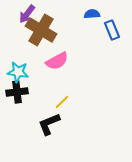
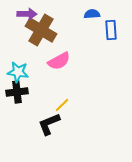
purple arrow: rotated 126 degrees counterclockwise
blue rectangle: moved 1 px left; rotated 18 degrees clockwise
pink semicircle: moved 2 px right
yellow line: moved 3 px down
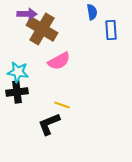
blue semicircle: moved 2 px up; rotated 84 degrees clockwise
brown cross: moved 1 px right, 1 px up
yellow line: rotated 63 degrees clockwise
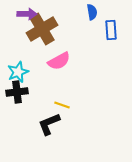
brown cross: rotated 28 degrees clockwise
cyan star: rotated 30 degrees counterclockwise
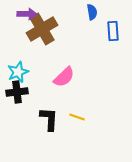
blue rectangle: moved 2 px right, 1 px down
pink semicircle: moved 5 px right, 16 px down; rotated 15 degrees counterclockwise
yellow line: moved 15 px right, 12 px down
black L-shape: moved 5 px up; rotated 115 degrees clockwise
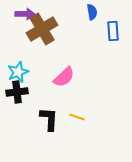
purple arrow: moved 2 px left
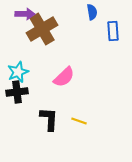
yellow line: moved 2 px right, 4 px down
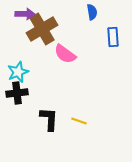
blue rectangle: moved 6 px down
pink semicircle: moved 1 px right, 23 px up; rotated 80 degrees clockwise
black cross: moved 1 px down
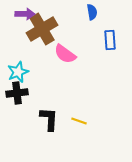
blue rectangle: moved 3 px left, 3 px down
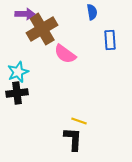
black L-shape: moved 24 px right, 20 px down
